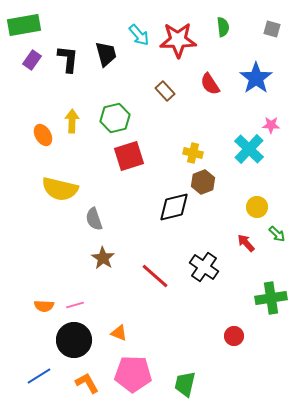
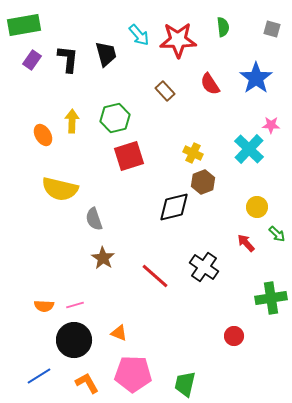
yellow cross: rotated 12 degrees clockwise
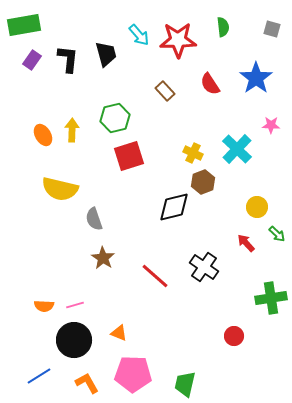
yellow arrow: moved 9 px down
cyan cross: moved 12 px left
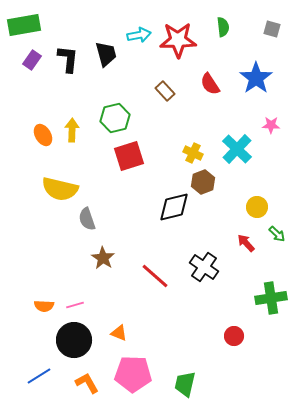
cyan arrow: rotated 60 degrees counterclockwise
gray semicircle: moved 7 px left
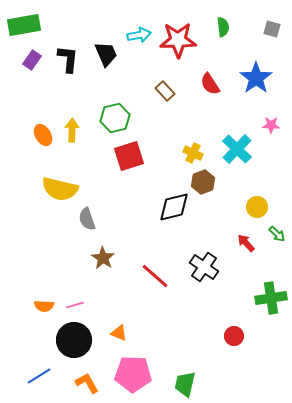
black trapezoid: rotated 8 degrees counterclockwise
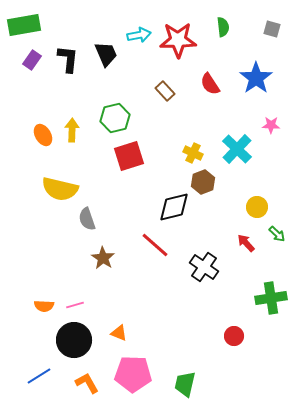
red line: moved 31 px up
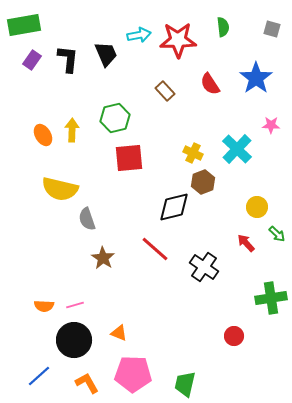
red square: moved 2 px down; rotated 12 degrees clockwise
red line: moved 4 px down
blue line: rotated 10 degrees counterclockwise
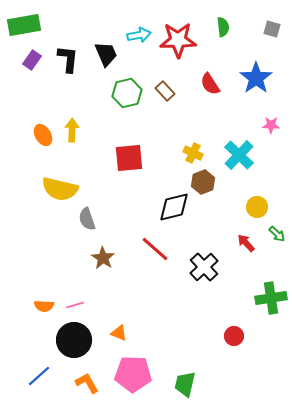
green hexagon: moved 12 px right, 25 px up
cyan cross: moved 2 px right, 6 px down
black cross: rotated 12 degrees clockwise
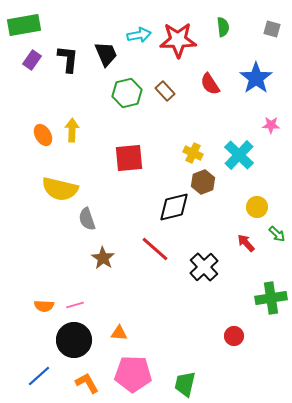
orange triangle: rotated 18 degrees counterclockwise
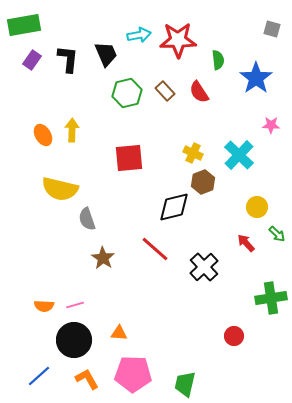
green semicircle: moved 5 px left, 33 px down
red semicircle: moved 11 px left, 8 px down
orange L-shape: moved 4 px up
